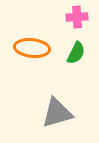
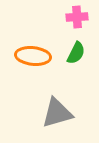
orange ellipse: moved 1 px right, 8 px down
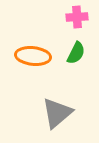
gray triangle: rotated 24 degrees counterclockwise
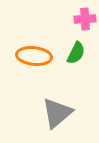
pink cross: moved 8 px right, 2 px down
orange ellipse: moved 1 px right
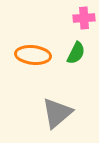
pink cross: moved 1 px left, 1 px up
orange ellipse: moved 1 px left, 1 px up
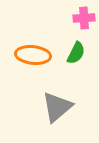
gray triangle: moved 6 px up
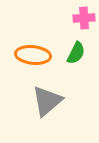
gray triangle: moved 10 px left, 6 px up
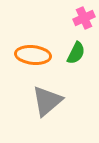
pink cross: rotated 20 degrees counterclockwise
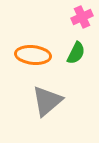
pink cross: moved 2 px left, 1 px up
